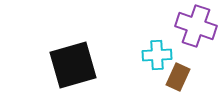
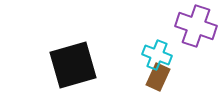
cyan cross: rotated 24 degrees clockwise
brown rectangle: moved 20 px left
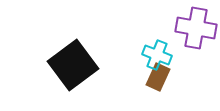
purple cross: moved 2 px down; rotated 9 degrees counterclockwise
black square: rotated 21 degrees counterclockwise
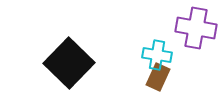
cyan cross: rotated 12 degrees counterclockwise
black square: moved 4 px left, 2 px up; rotated 9 degrees counterclockwise
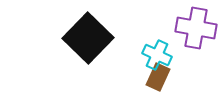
cyan cross: rotated 16 degrees clockwise
black square: moved 19 px right, 25 px up
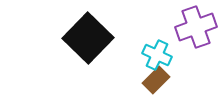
purple cross: moved 1 px up; rotated 30 degrees counterclockwise
brown rectangle: moved 2 px left, 3 px down; rotated 20 degrees clockwise
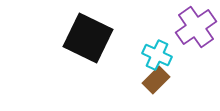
purple cross: rotated 15 degrees counterclockwise
black square: rotated 18 degrees counterclockwise
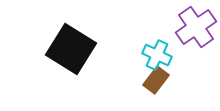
black square: moved 17 px left, 11 px down; rotated 6 degrees clockwise
brown rectangle: rotated 8 degrees counterclockwise
